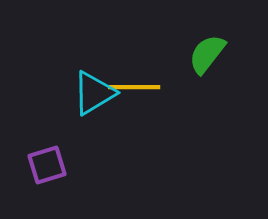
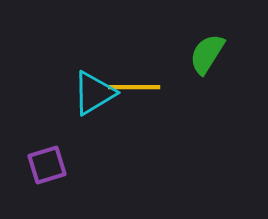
green semicircle: rotated 6 degrees counterclockwise
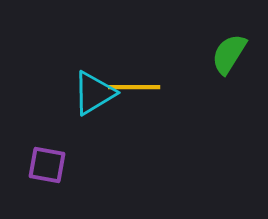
green semicircle: moved 22 px right
purple square: rotated 27 degrees clockwise
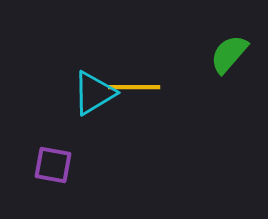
green semicircle: rotated 9 degrees clockwise
purple square: moved 6 px right
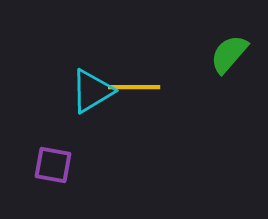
cyan triangle: moved 2 px left, 2 px up
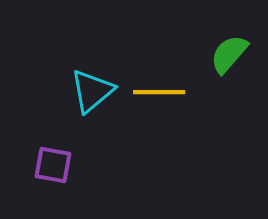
yellow line: moved 25 px right, 5 px down
cyan triangle: rotated 9 degrees counterclockwise
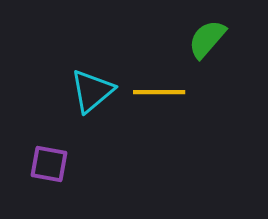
green semicircle: moved 22 px left, 15 px up
purple square: moved 4 px left, 1 px up
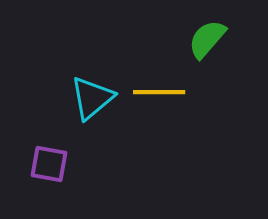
cyan triangle: moved 7 px down
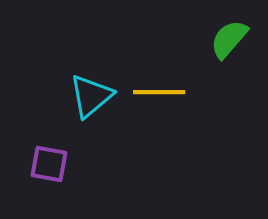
green semicircle: moved 22 px right
cyan triangle: moved 1 px left, 2 px up
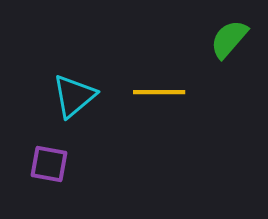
cyan triangle: moved 17 px left
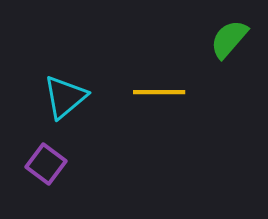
cyan triangle: moved 9 px left, 1 px down
purple square: moved 3 px left; rotated 27 degrees clockwise
